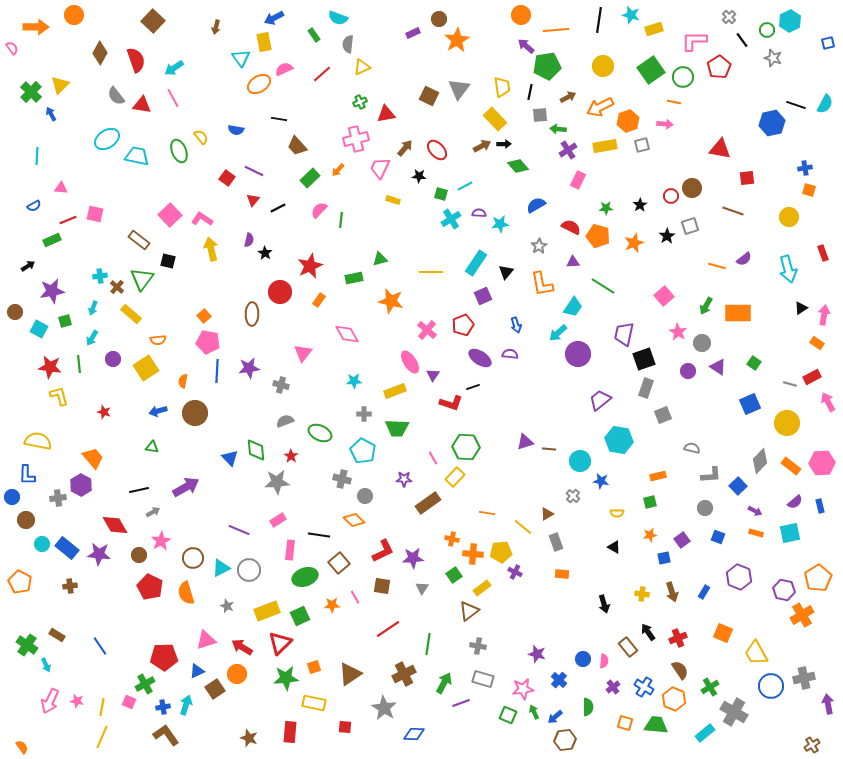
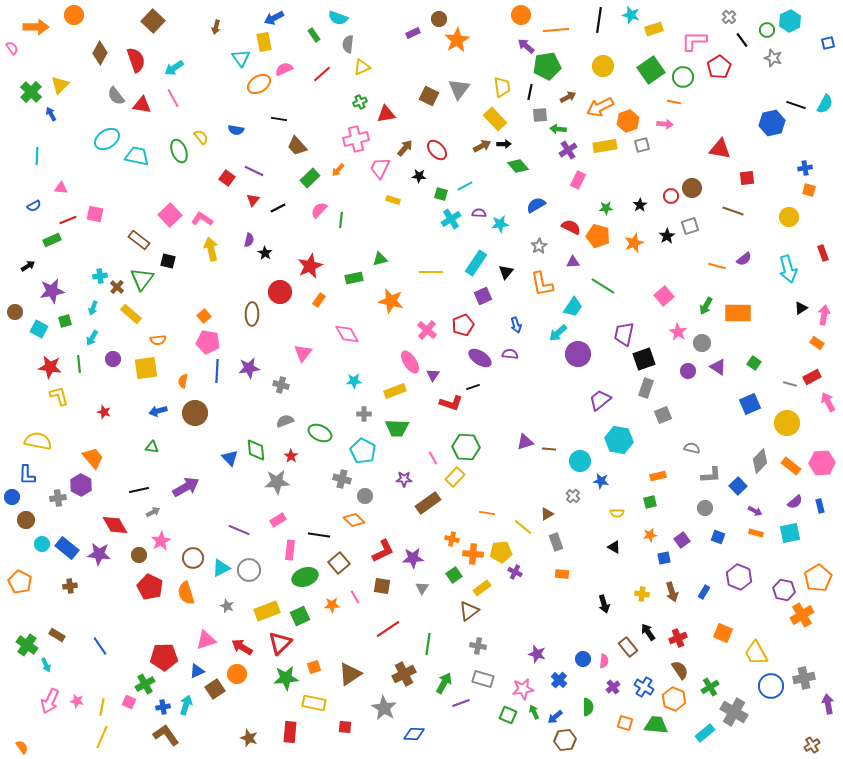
yellow square at (146, 368): rotated 25 degrees clockwise
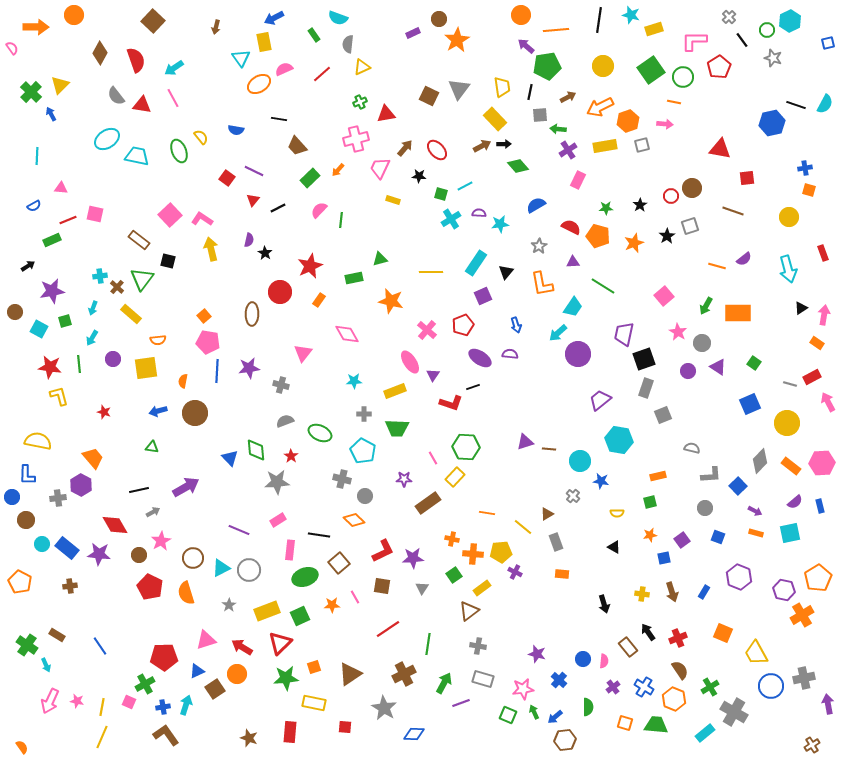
gray star at (227, 606): moved 2 px right, 1 px up; rotated 16 degrees clockwise
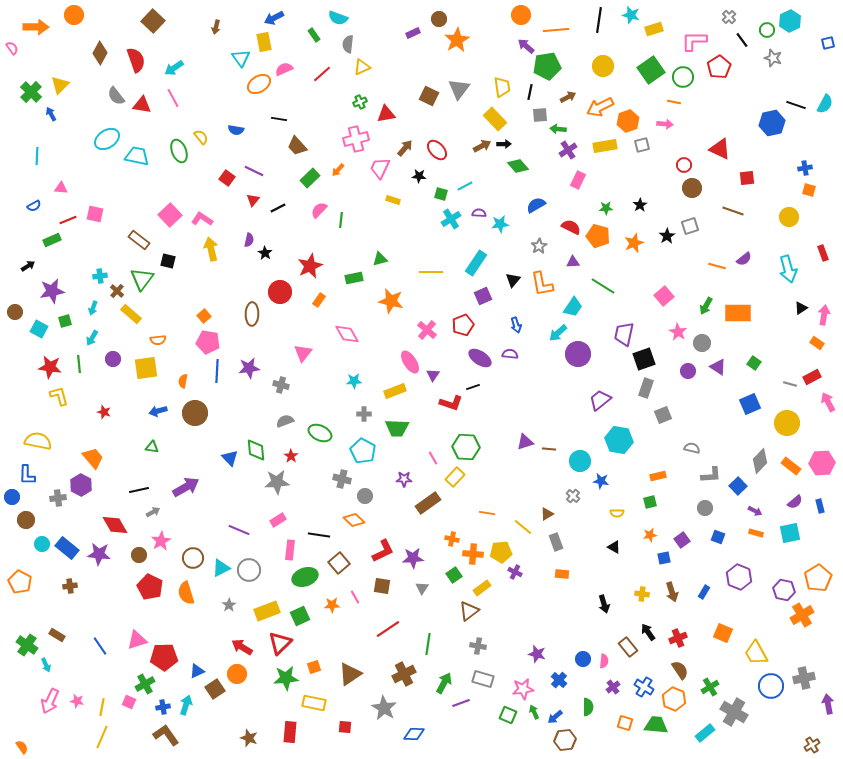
red triangle at (720, 149): rotated 15 degrees clockwise
red circle at (671, 196): moved 13 px right, 31 px up
black triangle at (506, 272): moved 7 px right, 8 px down
brown cross at (117, 287): moved 4 px down
pink triangle at (206, 640): moved 69 px left
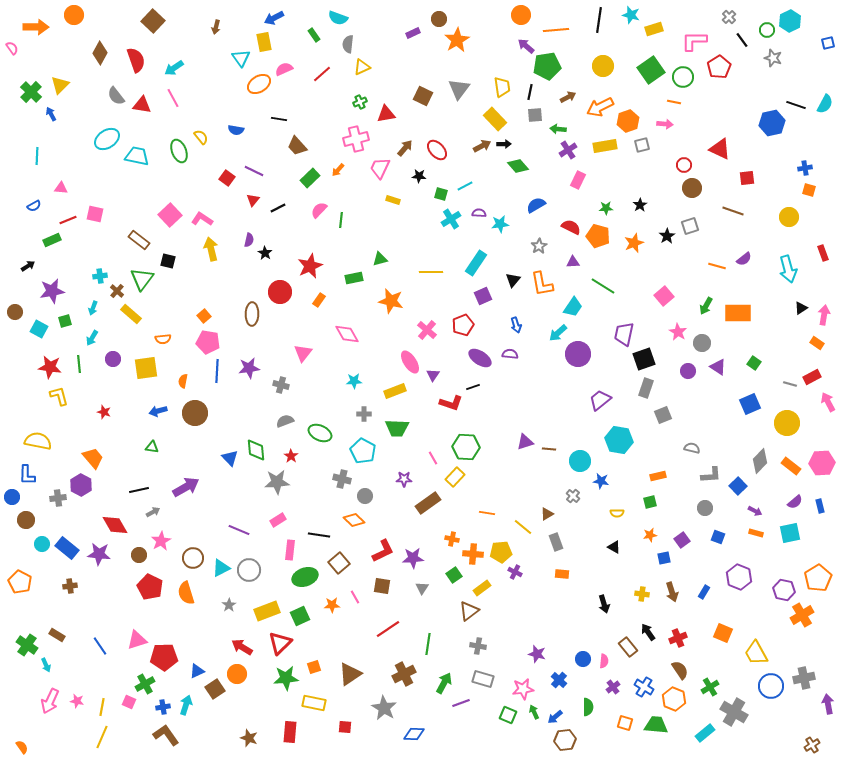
brown square at (429, 96): moved 6 px left
gray square at (540, 115): moved 5 px left
orange semicircle at (158, 340): moved 5 px right, 1 px up
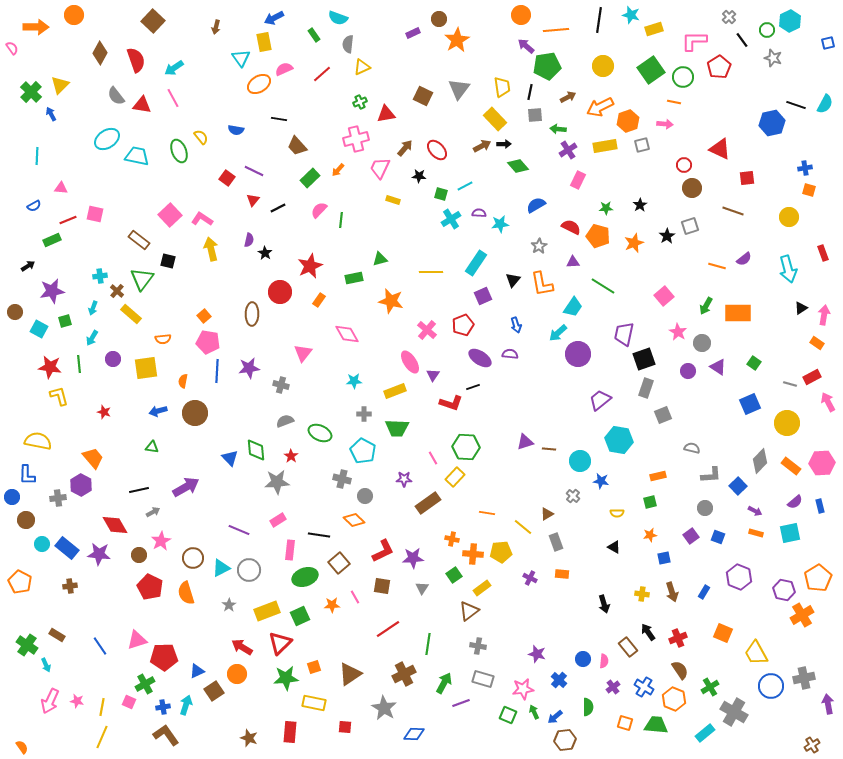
purple square at (682, 540): moved 9 px right, 4 px up
purple cross at (515, 572): moved 15 px right, 6 px down
brown square at (215, 689): moved 1 px left, 2 px down
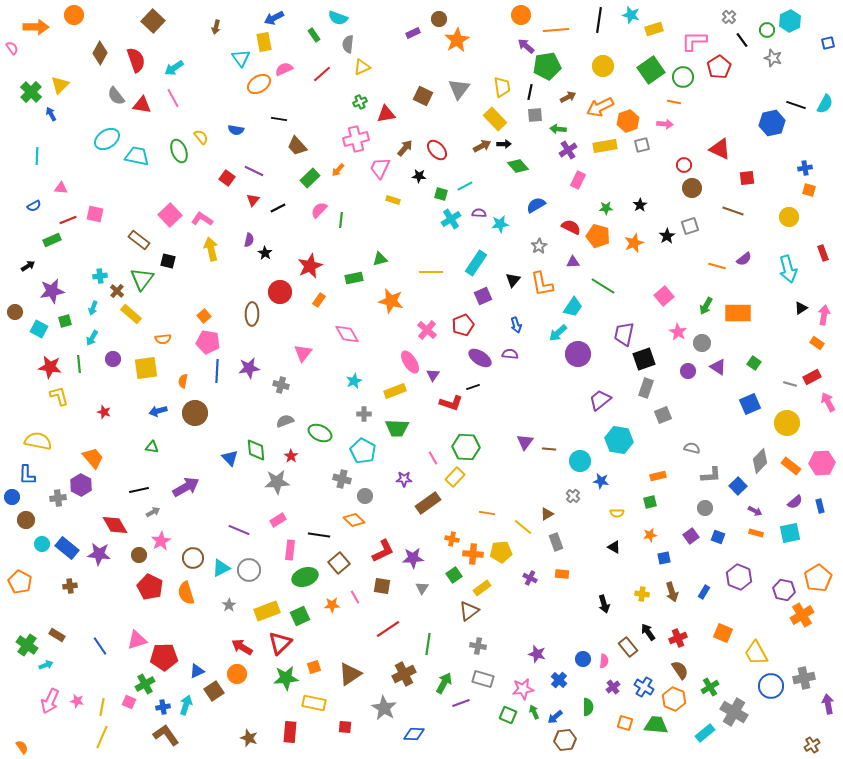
cyan star at (354, 381): rotated 21 degrees counterclockwise
purple triangle at (525, 442): rotated 36 degrees counterclockwise
cyan arrow at (46, 665): rotated 88 degrees counterclockwise
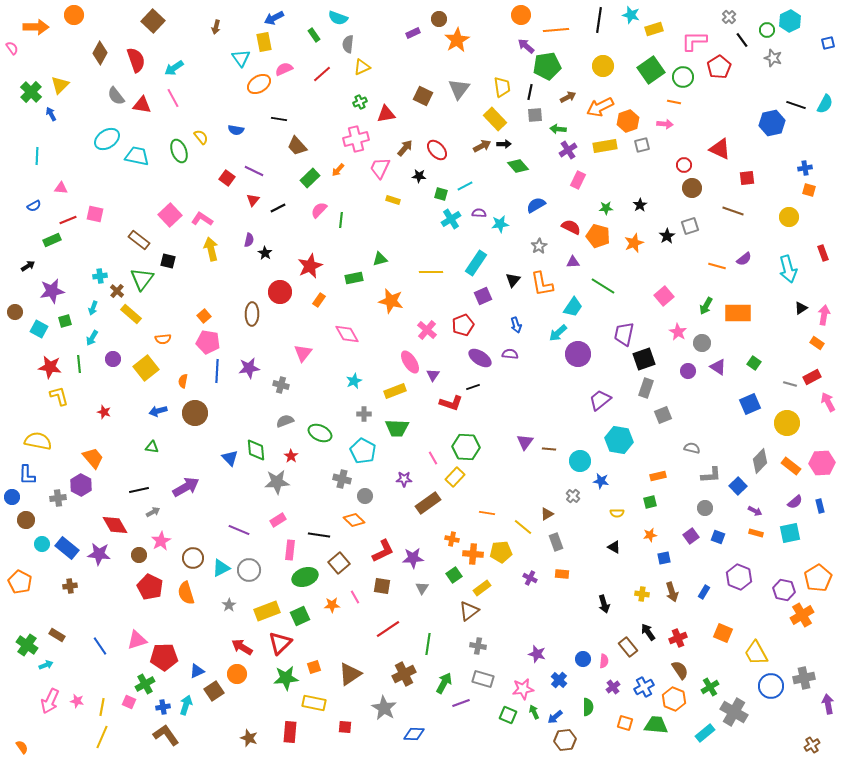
yellow square at (146, 368): rotated 30 degrees counterclockwise
blue cross at (644, 687): rotated 30 degrees clockwise
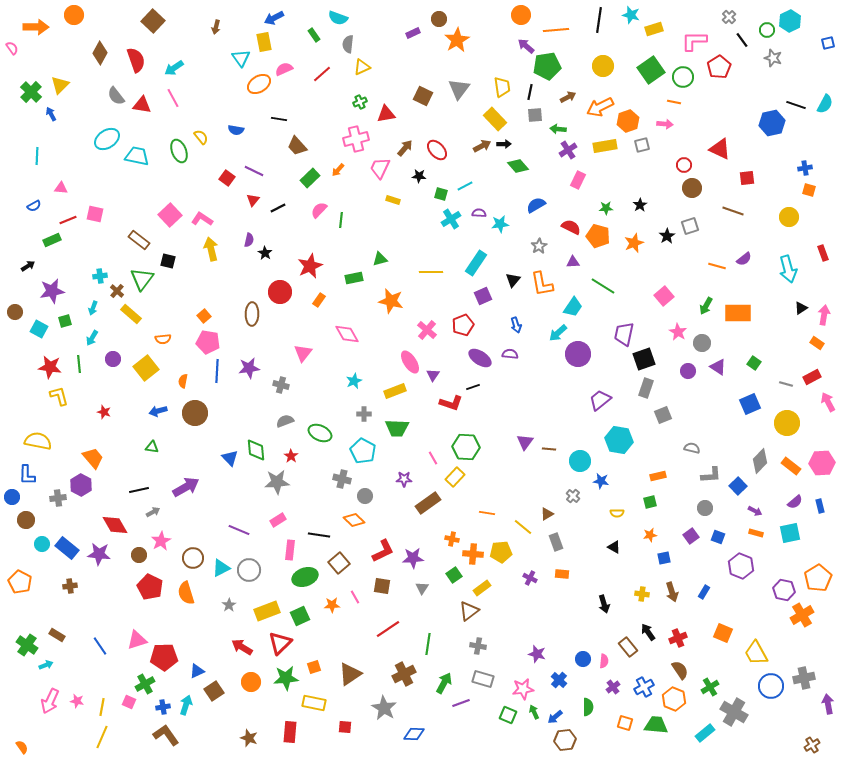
gray line at (790, 384): moved 4 px left
purple hexagon at (739, 577): moved 2 px right, 11 px up
orange circle at (237, 674): moved 14 px right, 8 px down
